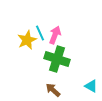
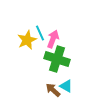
pink arrow: moved 2 px left, 4 px down
cyan triangle: moved 25 px left
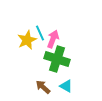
brown arrow: moved 10 px left, 3 px up
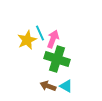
brown arrow: moved 5 px right, 1 px up; rotated 21 degrees counterclockwise
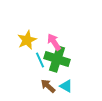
cyan line: moved 27 px down
pink arrow: moved 1 px right, 3 px down; rotated 54 degrees counterclockwise
brown arrow: rotated 21 degrees clockwise
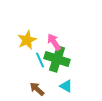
brown arrow: moved 11 px left, 3 px down
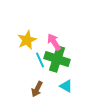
brown arrow: rotated 105 degrees counterclockwise
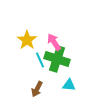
yellow star: rotated 12 degrees counterclockwise
cyan triangle: moved 3 px right, 1 px up; rotated 24 degrees counterclockwise
